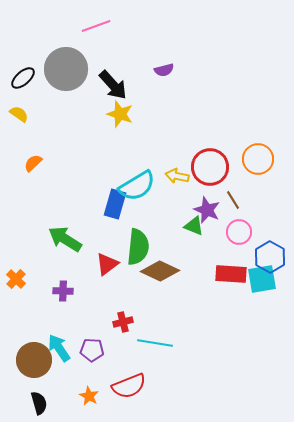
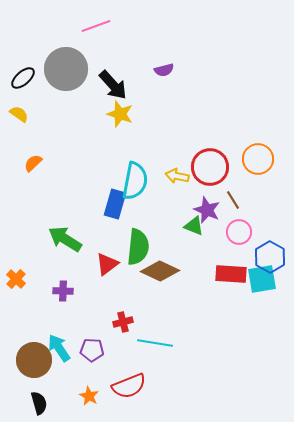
cyan semicircle: moved 2 px left, 5 px up; rotated 48 degrees counterclockwise
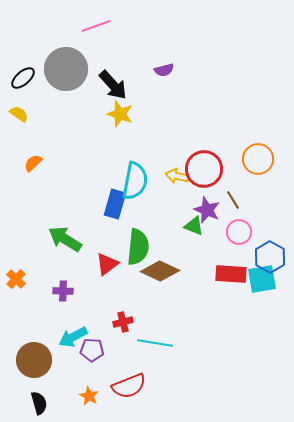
red circle: moved 6 px left, 2 px down
cyan arrow: moved 14 px right, 11 px up; rotated 84 degrees counterclockwise
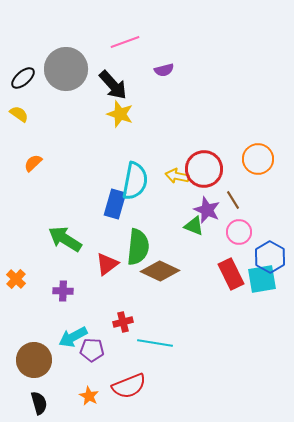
pink line: moved 29 px right, 16 px down
red rectangle: rotated 60 degrees clockwise
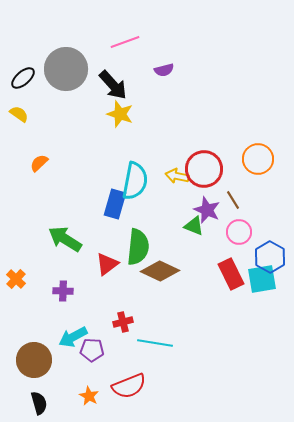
orange semicircle: moved 6 px right
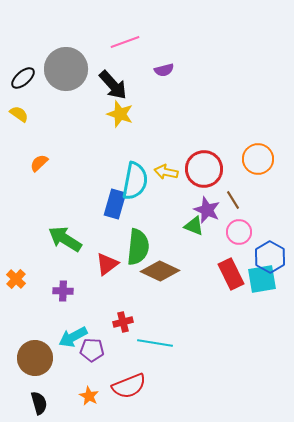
yellow arrow: moved 11 px left, 4 px up
brown circle: moved 1 px right, 2 px up
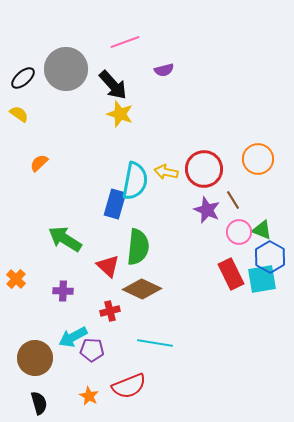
green triangle: moved 68 px right, 4 px down
red triangle: moved 1 px right, 2 px down; rotated 40 degrees counterclockwise
brown diamond: moved 18 px left, 18 px down
red cross: moved 13 px left, 11 px up
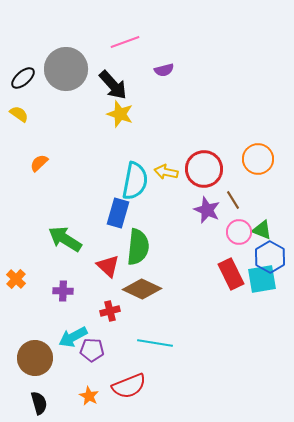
blue rectangle: moved 3 px right, 9 px down
